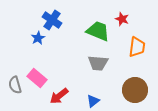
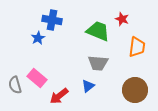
blue cross: rotated 24 degrees counterclockwise
blue triangle: moved 5 px left, 15 px up
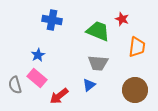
blue star: moved 17 px down
blue triangle: moved 1 px right, 1 px up
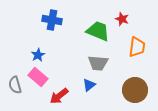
pink rectangle: moved 1 px right, 1 px up
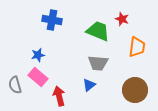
blue star: rotated 16 degrees clockwise
red arrow: rotated 114 degrees clockwise
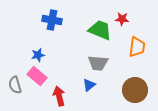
red star: rotated 16 degrees counterclockwise
green trapezoid: moved 2 px right, 1 px up
pink rectangle: moved 1 px left, 1 px up
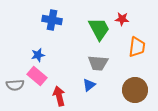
green trapezoid: moved 1 px left, 1 px up; rotated 40 degrees clockwise
gray semicircle: rotated 78 degrees counterclockwise
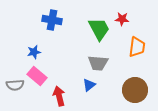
blue star: moved 4 px left, 3 px up
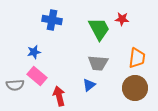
orange trapezoid: moved 11 px down
brown circle: moved 2 px up
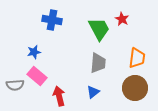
red star: rotated 24 degrees clockwise
gray trapezoid: rotated 90 degrees counterclockwise
blue triangle: moved 4 px right, 7 px down
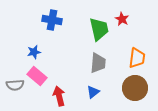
green trapezoid: rotated 15 degrees clockwise
